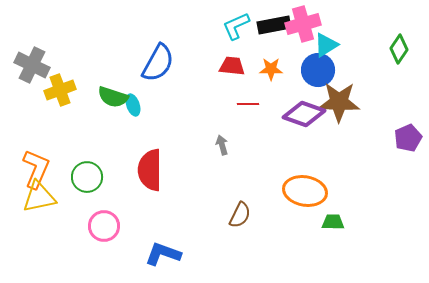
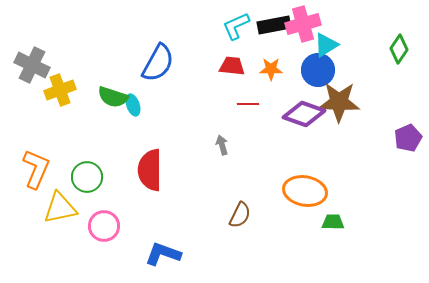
yellow triangle: moved 21 px right, 11 px down
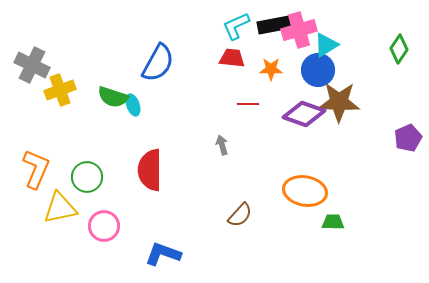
pink cross: moved 4 px left, 6 px down
red trapezoid: moved 8 px up
brown semicircle: rotated 16 degrees clockwise
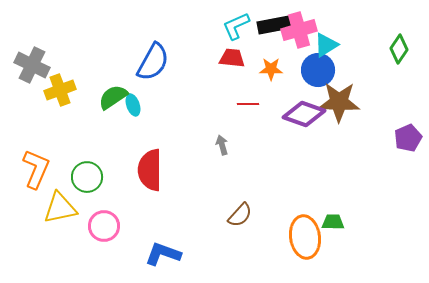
blue semicircle: moved 5 px left, 1 px up
green semicircle: rotated 128 degrees clockwise
orange ellipse: moved 46 px down; rotated 72 degrees clockwise
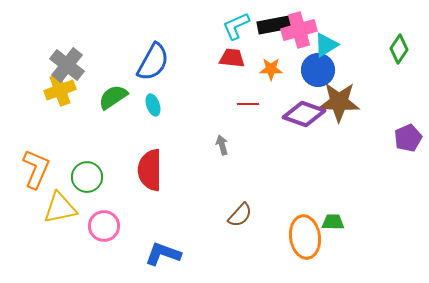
gray cross: moved 35 px right; rotated 12 degrees clockwise
cyan ellipse: moved 20 px right
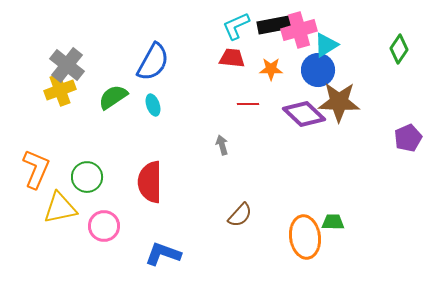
purple diamond: rotated 24 degrees clockwise
red semicircle: moved 12 px down
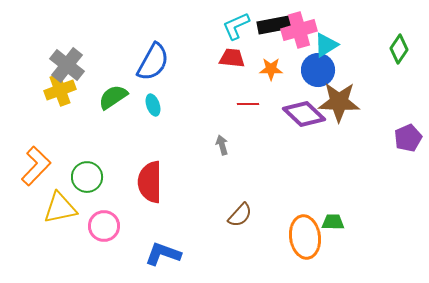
orange L-shape: moved 3 px up; rotated 21 degrees clockwise
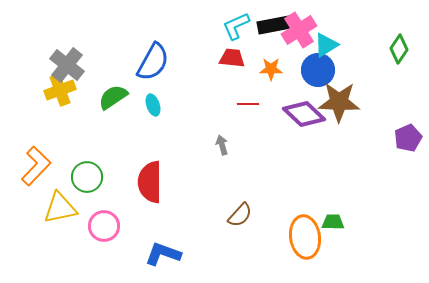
pink cross: rotated 16 degrees counterclockwise
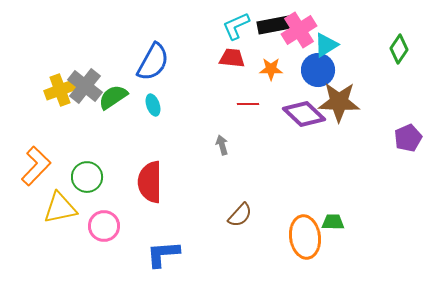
gray cross: moved 18 px right, 21 px down
blue L-shape: rotated 24 degrees counterclockwise
